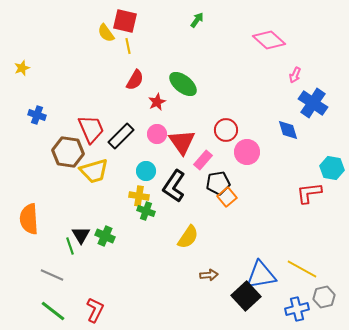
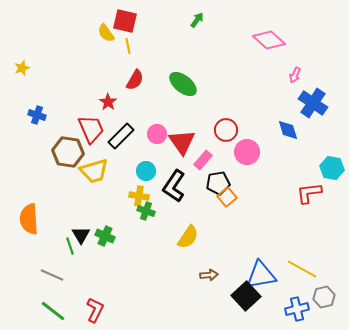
red star at (157, 102): moved 49 px left; rotated 12 degrees counterclockwise
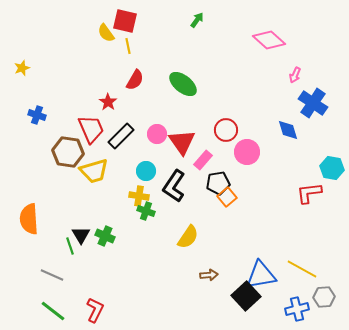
gray hexagon at (324, 297): rotated 10 degrees clockwise
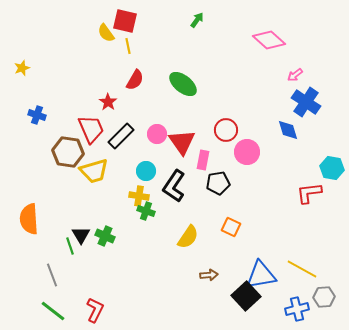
pink arrow at (295, 75): rotated 28 degrees clockwise
blue cross at (313, 103): moved 7 px left, 1 px up
pink rectangle at (203, 160): rotated 30 degrees counterclockwise
orange square at (227, 197): moved 4 px right, 30 px down; rotated 24 degrees counterclockwise
gray line at (52, 275): rotated 45 degrees clockwise
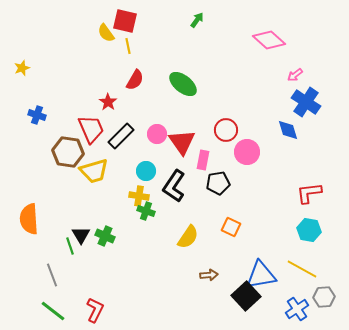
cyan hexagon at (332, 168): moved 23 px left, 62 px down
blue cross at (297, 309): rotated 20 degrees counterclockwise
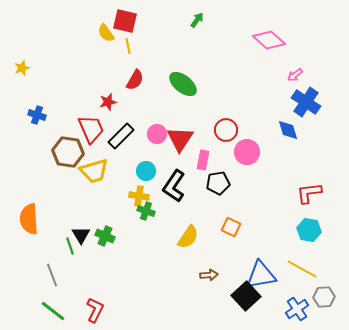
red star at (108, 102): rotated 24 degrees clockwise
red triangle at (182, 142): moved 2 px left, 3 px up; rotated 8 degrees clockwise
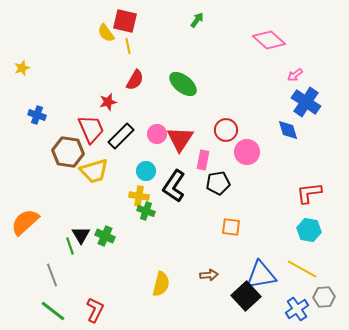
orange semicircle at (29, 219): moved 4 px left, 3 px down; rotated 52 degrees clockwise
orange square at (231, 227): rotated 18 degrees counterclockwise
yellow semicircle at (188, 237): moved 27 px left, 47 px down; rotated 20 degrees counterclockwise
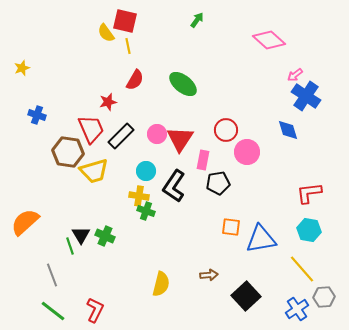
blue cross at (306, 102): moved 6 px up
yellow line at (302, 269): rotated 20 degrees clockwise
blue triangle at (261, 275): moved 36 px up
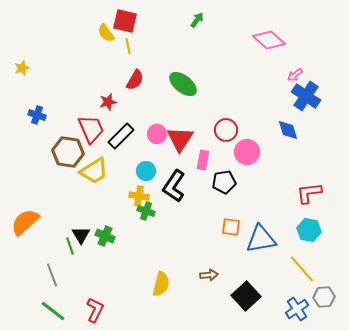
yellow trapezoid at (94, 171): rotated 16 degrees counterclockwise
black pentagon at (218, 183): moved 6 px right, 1 px up
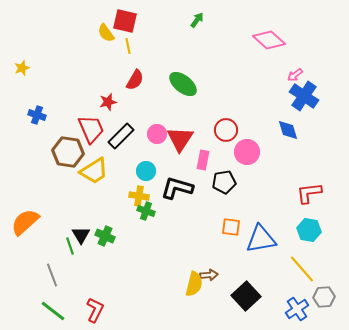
blue cross at (306, 96): moved 2 px left
black L-shape at (174, 186): moved 3 px right, 2 px down; rotated 72 degrees clockwise
yellow semicircle at (161, 284): moved 33 px right
